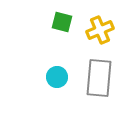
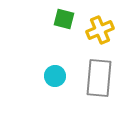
green square: moved 2 px right, 3 px up
cyan circle: moved 2 px left, 1 px up
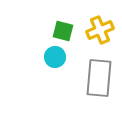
green square: moved 1 px left, 12 px down
cyan circle: moved 19 px up
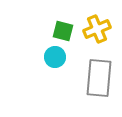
yellow cross: moved 3 px left, 1 px up
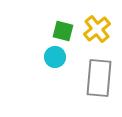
yellow cross: rotated 16 degrees counterclockwise
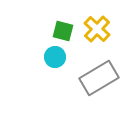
yellow cross: rotated 8 degrees counterclockwise
gray rectangle: rotated 54 degrees clockwise
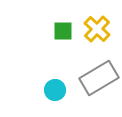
green square: rotated 15 degrees counterclockwise
cyan circle: moved 33 px down
